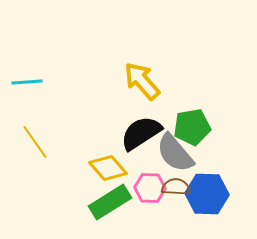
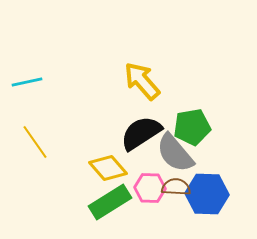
cyan line: rotated 8 degrees counterclockwise
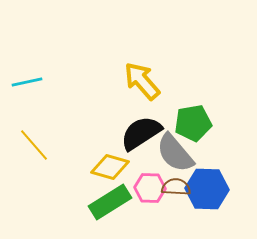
green pentagon: moved 1 px right, 4 px up
yellow line: moved 1 px left, 3 px down; rotated 6 degrees counterclockwise
yellow diamond: moved 2 px right, 1 px up; rotated 33 degrees counterclockwise
blue hexagon: moved 5 px up
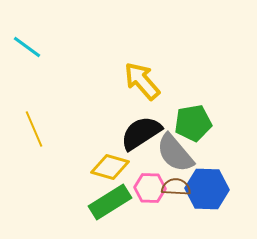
cyan line: moved 35 px up; rotated 48 degrees clockwise
yellow line: moved 16 px up; rotated 18 degrees clockwise
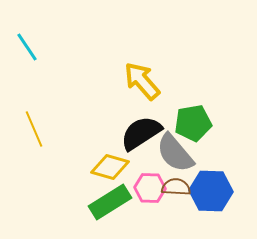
cyan line: rotated 20 degrees clockwise
blue hexagon: moved 4 px right, 2 px down
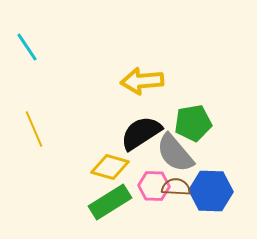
yellow arrow: rotated 54 degrees counterclockwise
pink hexagon: moved 4 px right, 2 px up
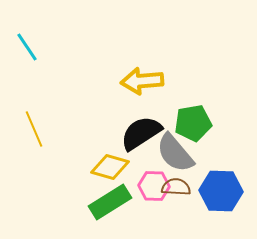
blue hexagon: moved 10 px right
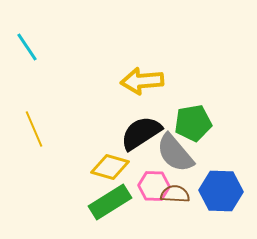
brown semicircle: moved 1 px left, 7 px down
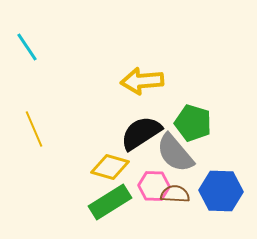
green pentagon: rotated 27 degrees clockwise
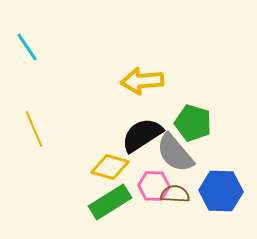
black semicircle: moved 1 px right, 2 px down
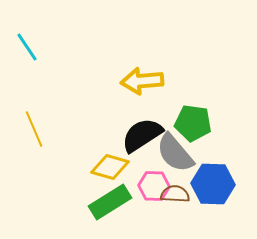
green pentagon: rotated 9 degrees counterclockwise
blue hexagon: moved 8 px left, 7 px up
